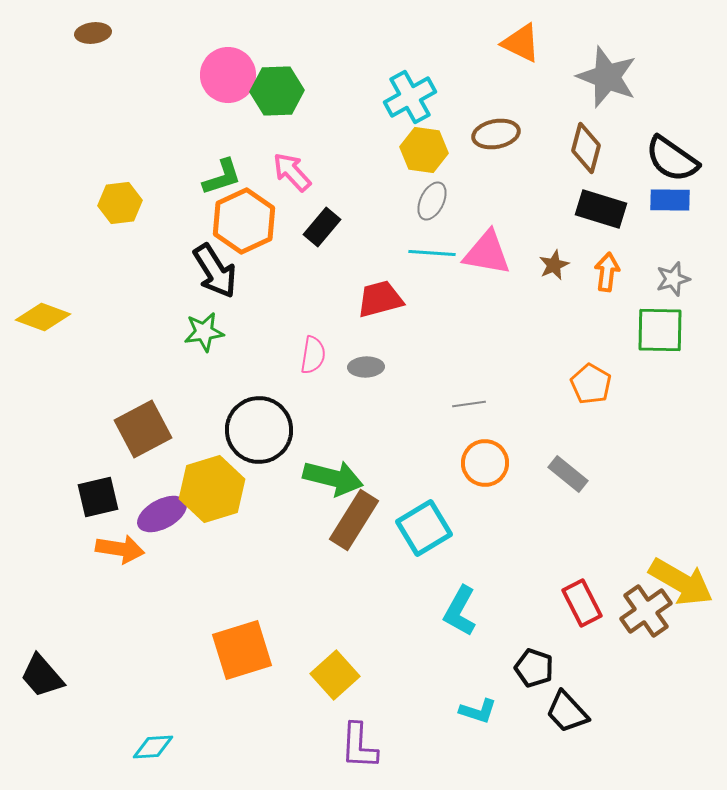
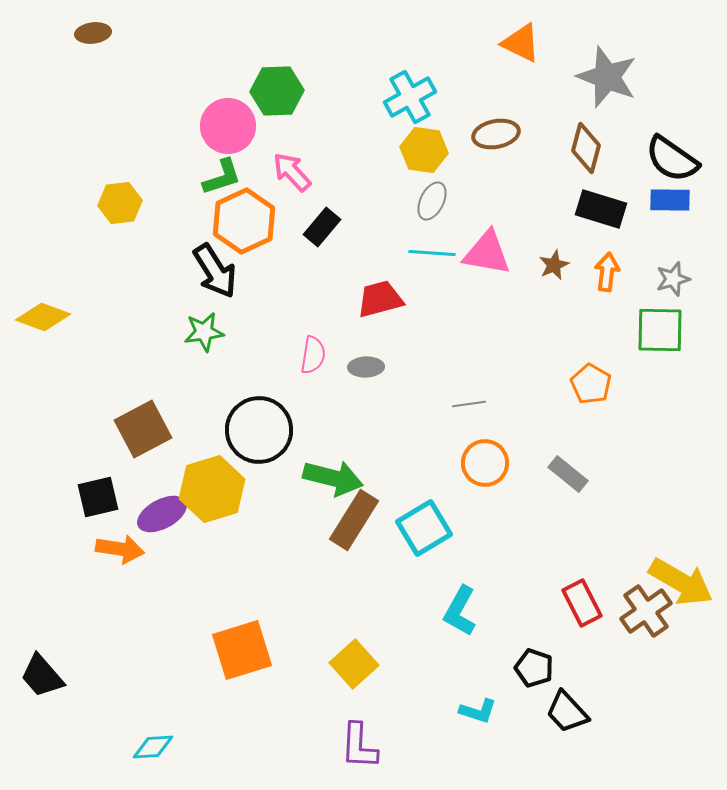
pink circle at (228, 75): moved 51 px down
yellow square at (335, 675): moved 19 px right, 11 px up
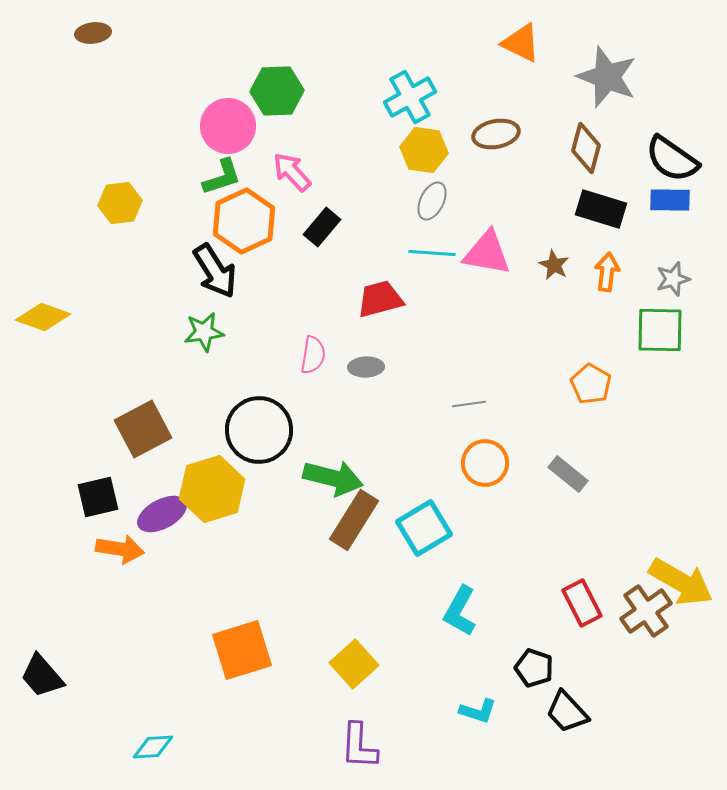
brown star at (554, 265): rotated 20 degrees counterclockwise
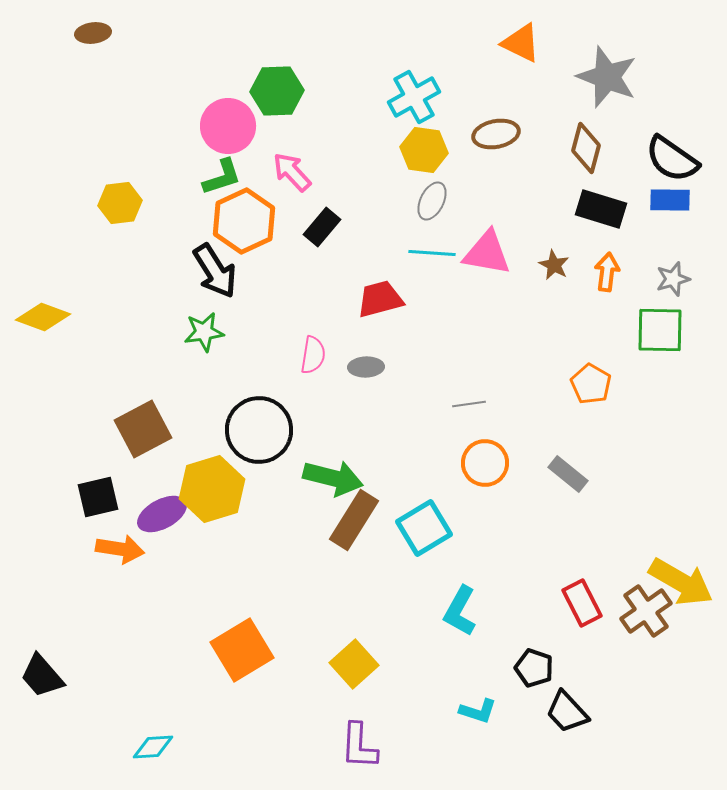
cyan cross at (410, 97): moved 4 px right
orange square at (242, 650): rotated 14 degrees counterclockwise
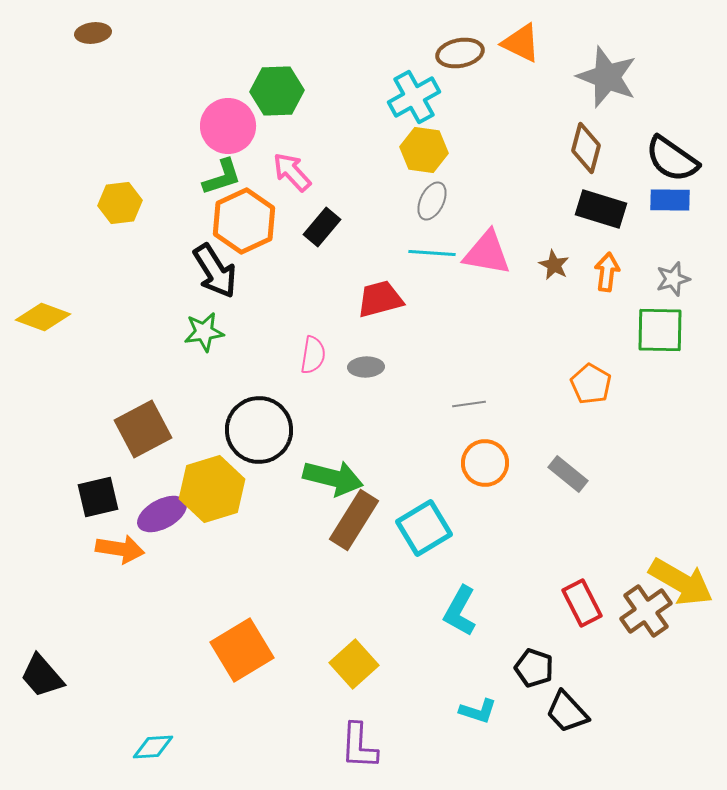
brown ellipse at (496, 134): moved 36 px left, 81 px up
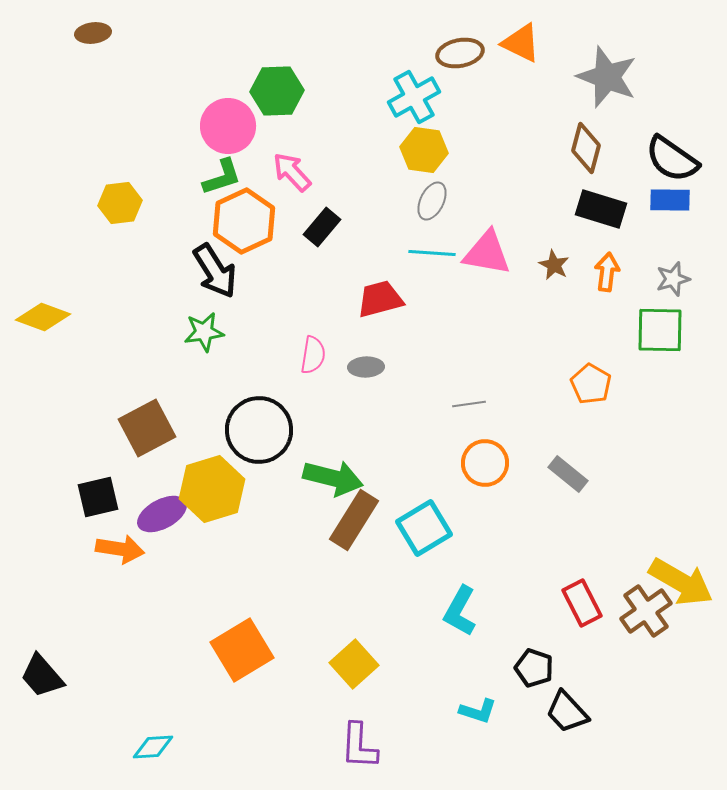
brown square at (143, 429): moved 4 px right, 1 px up
